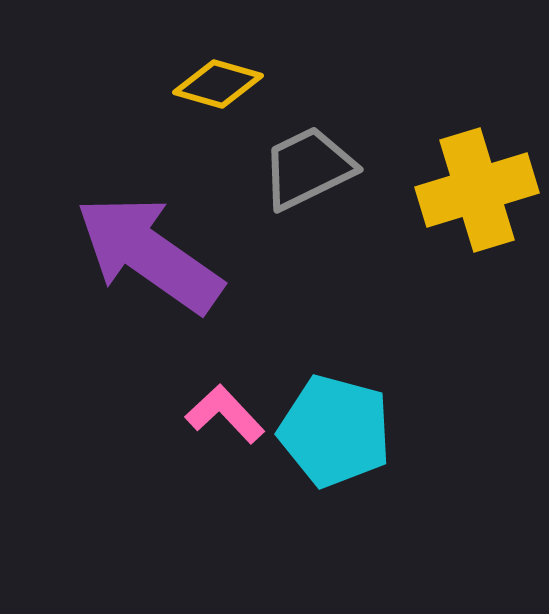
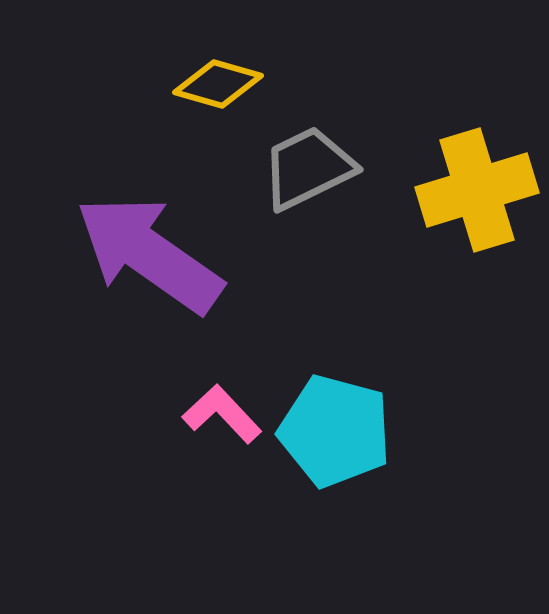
pink L-shape: moved 3 px left
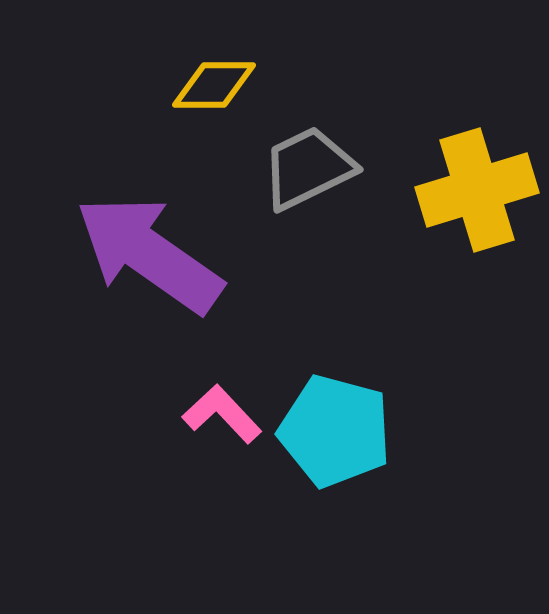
yellow diamond: moved 4 px left, 1 px down; rotated 16 degrees counterclockwise
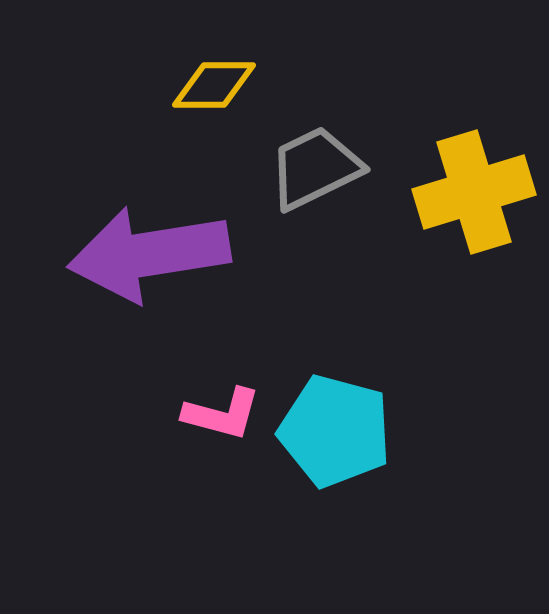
gray trapezoid: moved 7 px right
yellow cross: moved 3 px left, 2 px down
purple arrow: rotated 44 degrees counterclockwise
pink L-shape: rotated 148 degrees clockwise
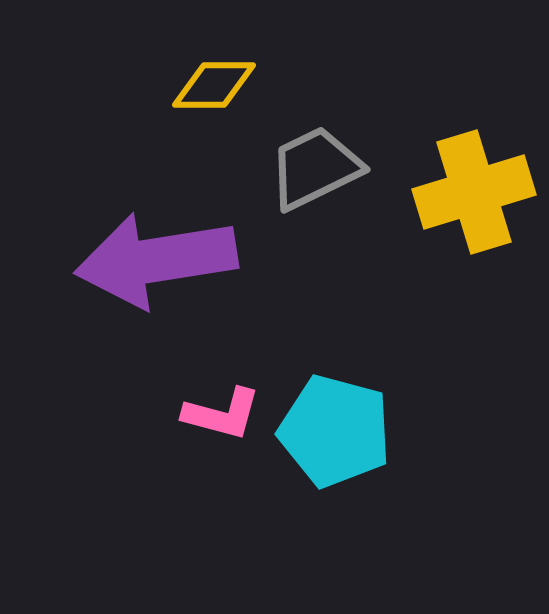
purple arrow: moved 7 px right, 6 px down
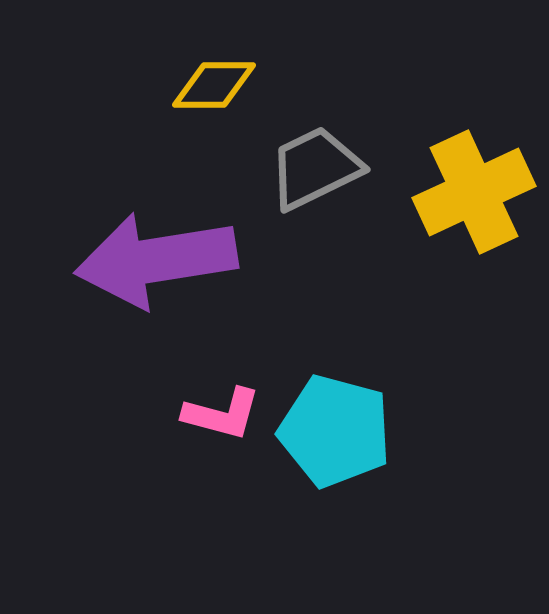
yellow cross: rotated 8 degrees counterclockwise
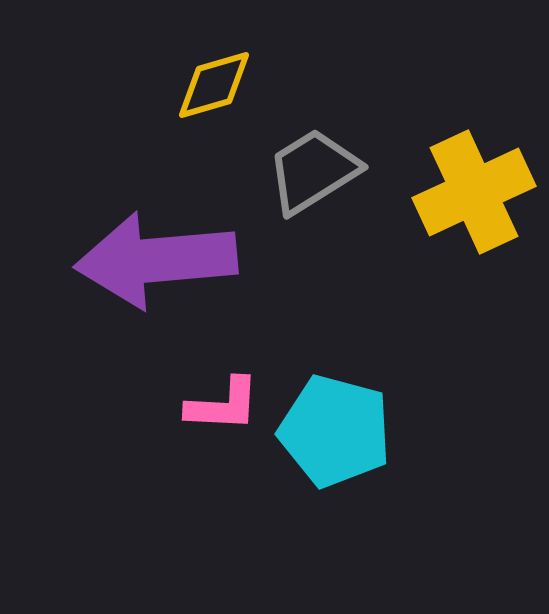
yellow diamond: rotated 16 degrees counterclockwise
gray trapezoid: moved 2 px left, 3 px down; rotated 6 degrees counterclockwise
purple arrow: rotated 4 degrees clockwise
pink L-shape: moved 1 px right, 9 px up; rotated 12 degrees counterclockwise
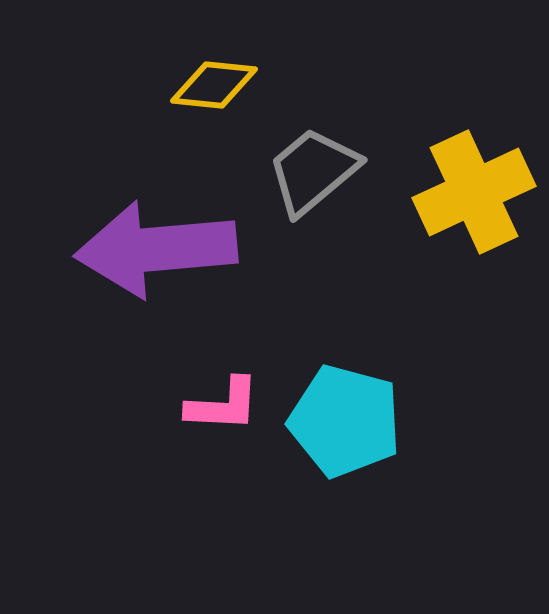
yellow diamond: rotated 22 degrees clockwise
gray trapezoid: rotated 8 degrees counterclockwise
purple arrow: moved 11 px up
cyan pentagon: moved 10 px right, 10 px up
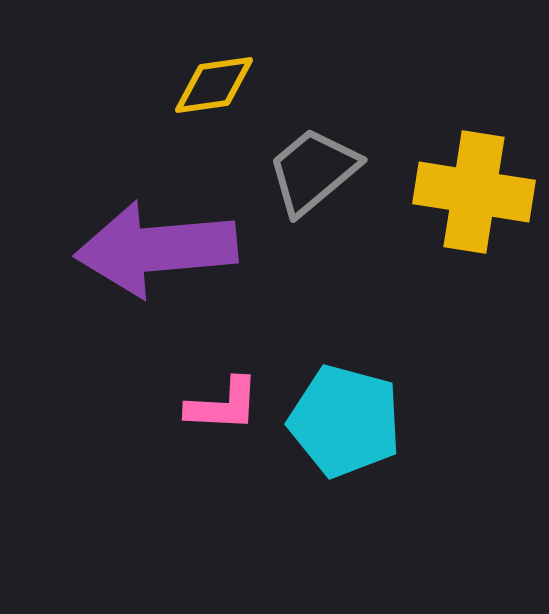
yellow diamond: rotated 14 degrees counterclockwise
yellow cross: rotated 34 degrees clockwise
